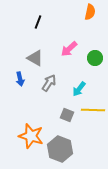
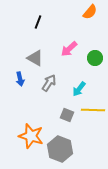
orange semicircle: rotated 28 degrees clockwise
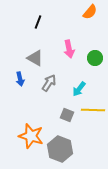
pink arrow: rotated 60 degrees counterclockwise
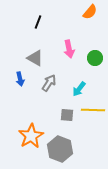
gray square: rotated 16 degrees counterclockwise
orange star: rotated 25 degrees clockwise
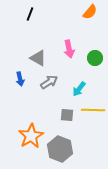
black line: moved 8 px left, 8 px up
gray triangle: moved 3 px right
gray arrow: moved 1 px up; rotated 24 degrees clockwise
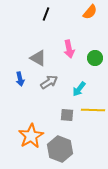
black line: moved 16 px right
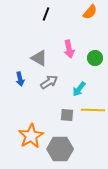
gray triangle: moved 1 px right
gray hexagon: rotated 20 degrees counterclockwise
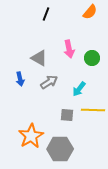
green circle: moved 3 px left
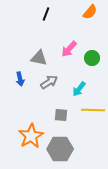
pink arrow: rotated 54 degrees clockwise
gray triangle: rotated 18 degrees counterclockwise
gray square: moved 6 px left
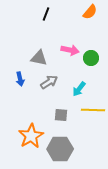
pink arrow: moved 1 px right, 1 px down; rotated 120 degrees counterclockwise
green circle: moved 1 px left
